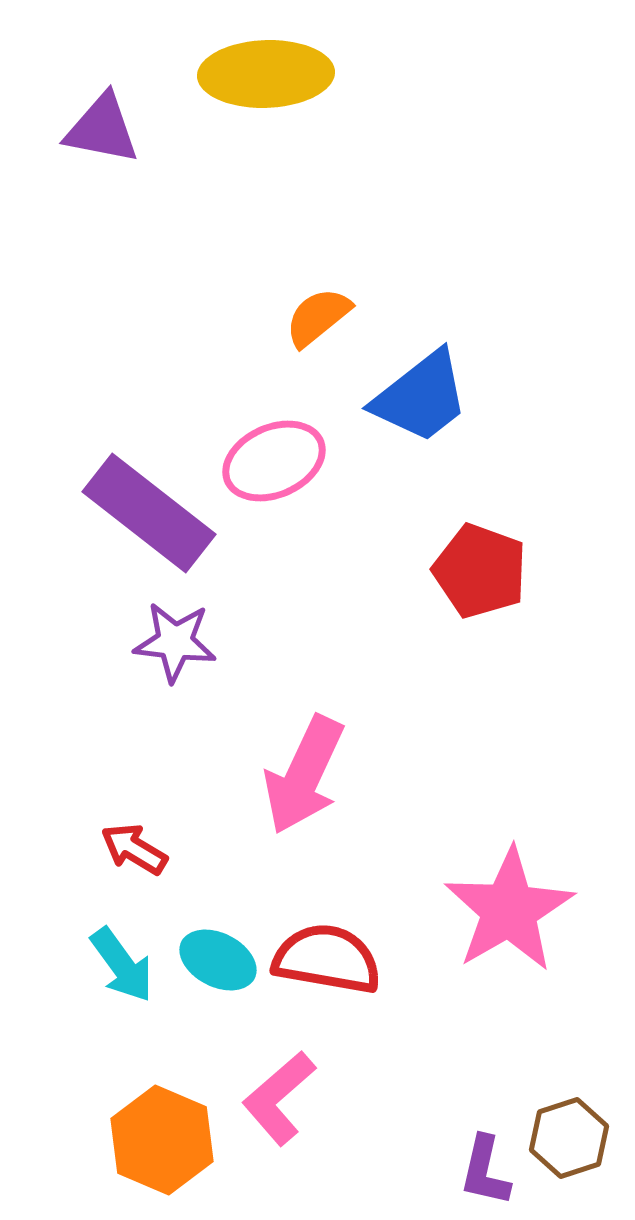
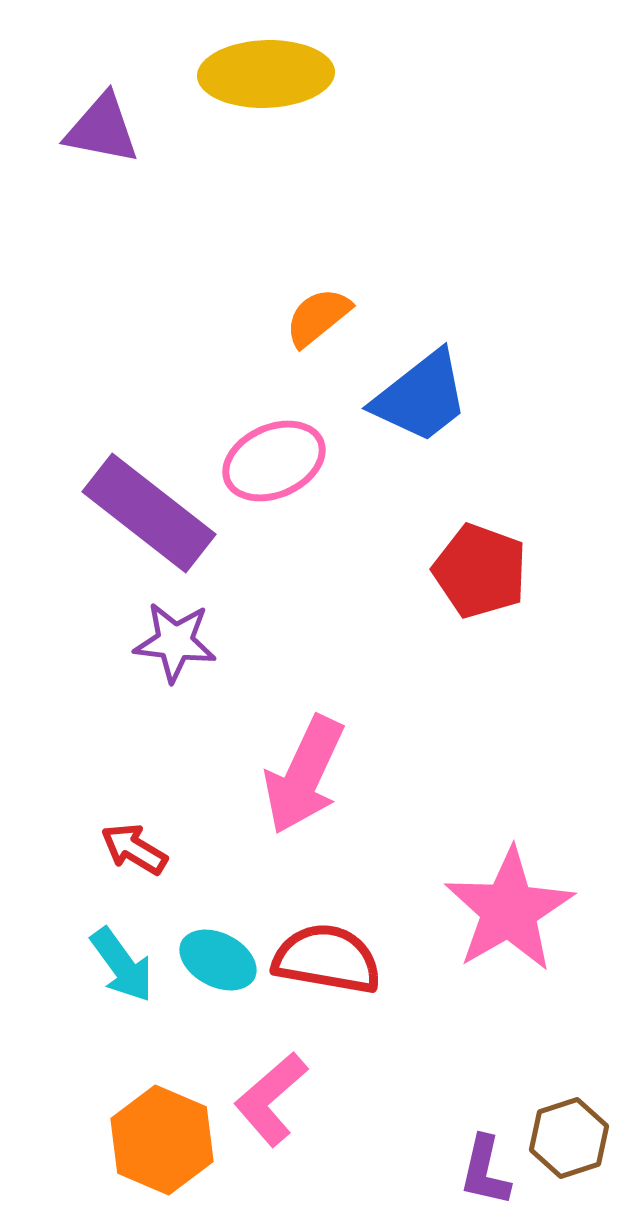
pink L-shape: moved 8 px left, 1 px down
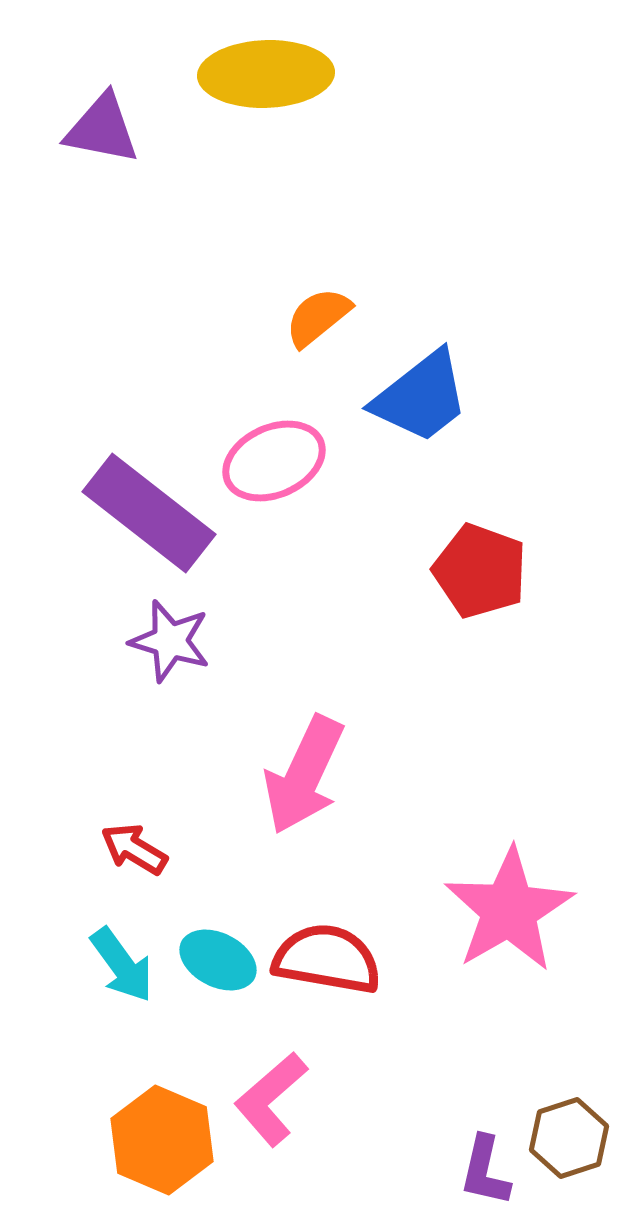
purple star: moved 5 px left, 1 px up; rotated 10 degrees clockwise
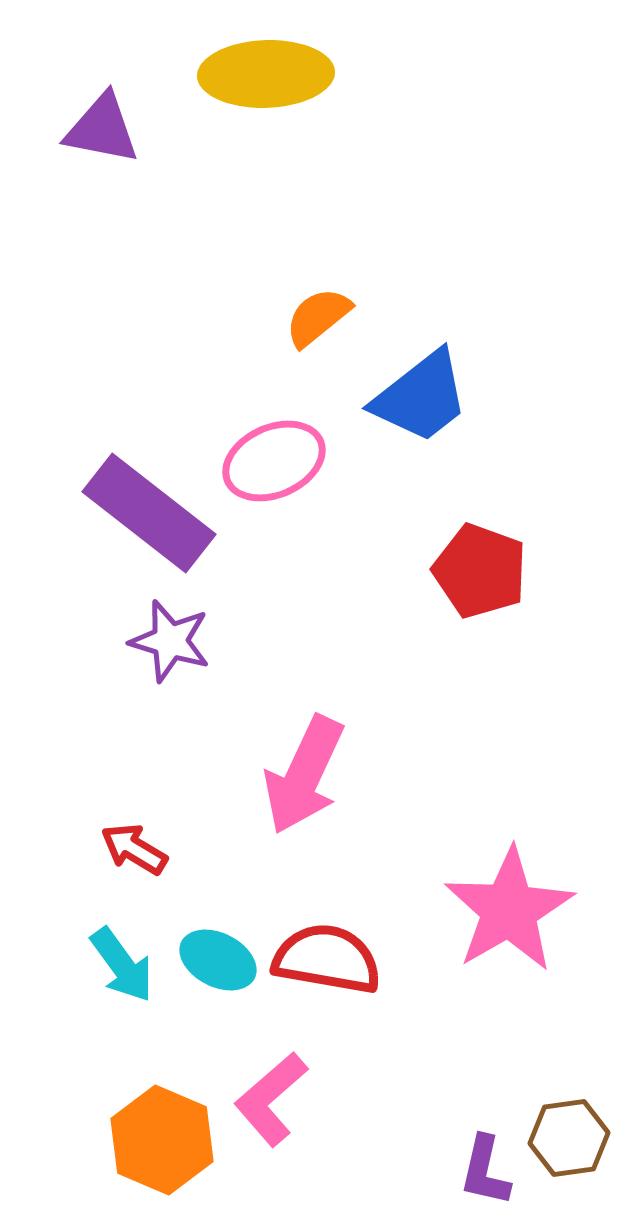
brown hexagon: rotated 10 degrees clockwise
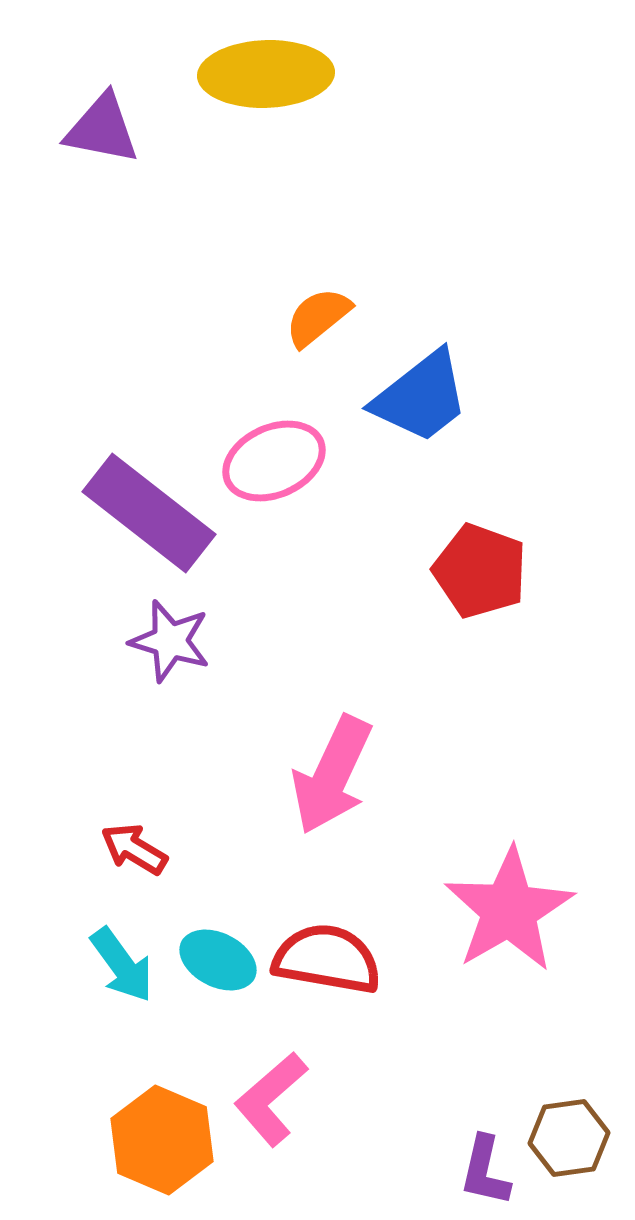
pink arrow: moved 28 px right
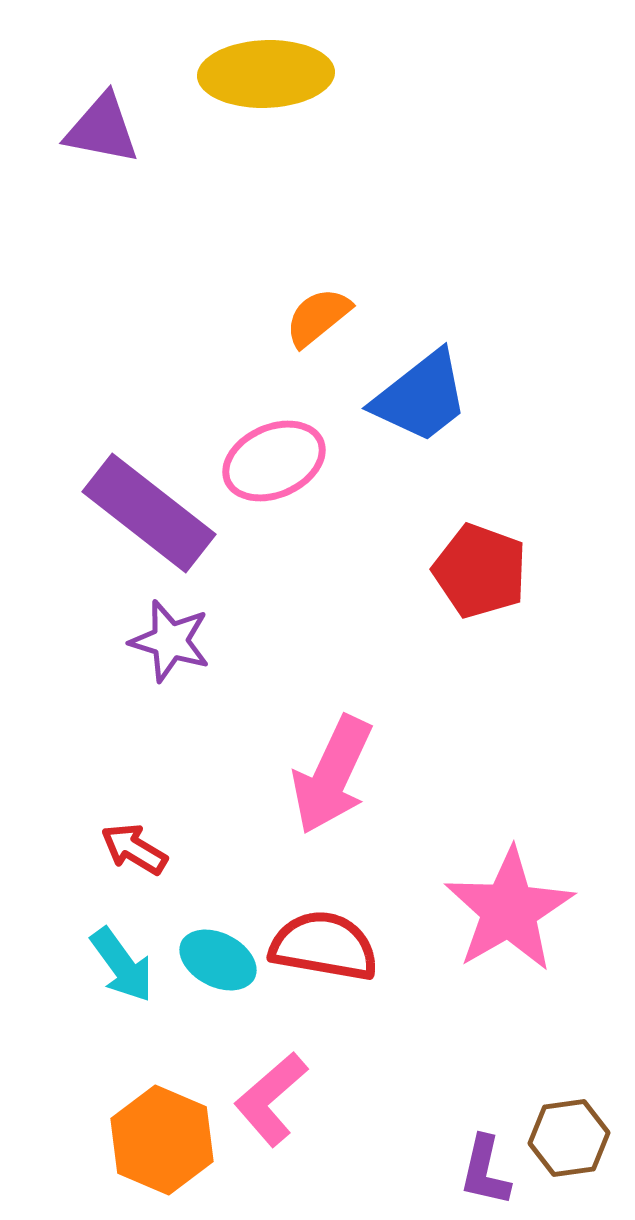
red semicircle: moved 3 px left, 13 px up
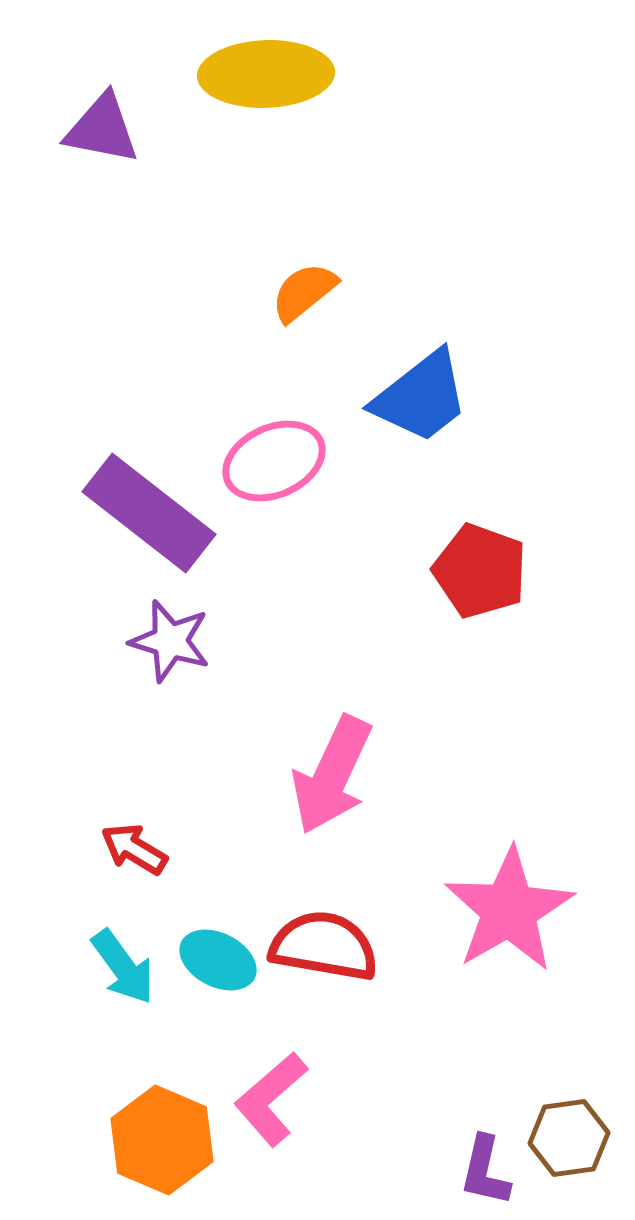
orange semicircle: moved 14 px left, 25 px up
cyan arrow: moved 1 px right, 2 px down
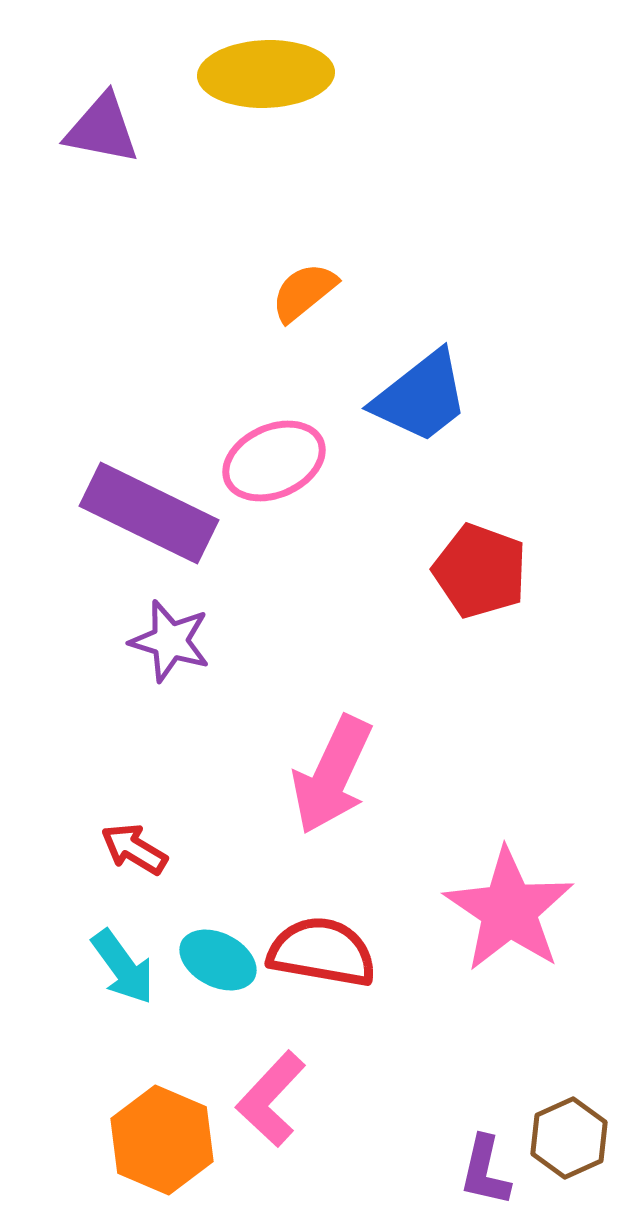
purple rectangle: rotated 12 degrees counterclockwise
pink star: rotated 8 degrees counterclockwise
red semicircle: moved 2 px left, 6 px down
pink L-shape: rotated 6 degrees counterclockwise
brown hexagon: rotated 16 degrees counterclockwise
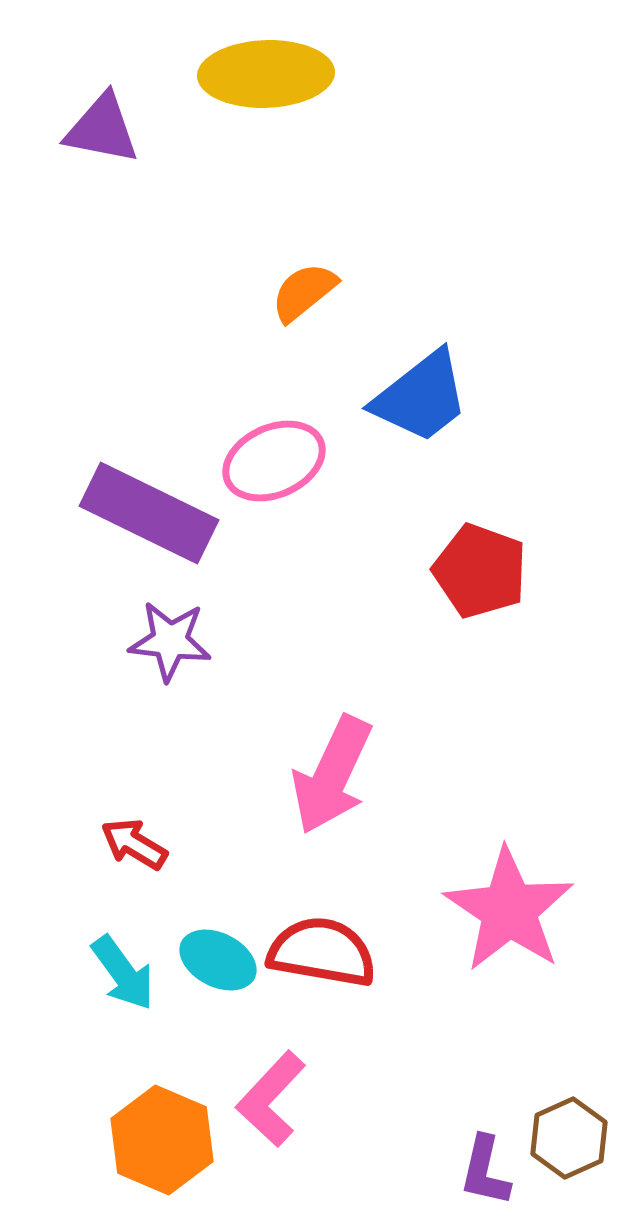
purple star: rotated 10 degrees counterclockwise
red arrow: moved 5 px up
cyan arrow: moved 6 px down
